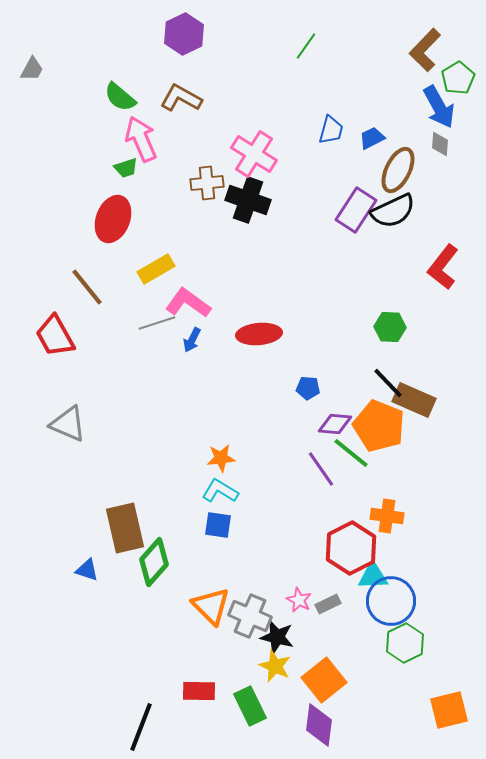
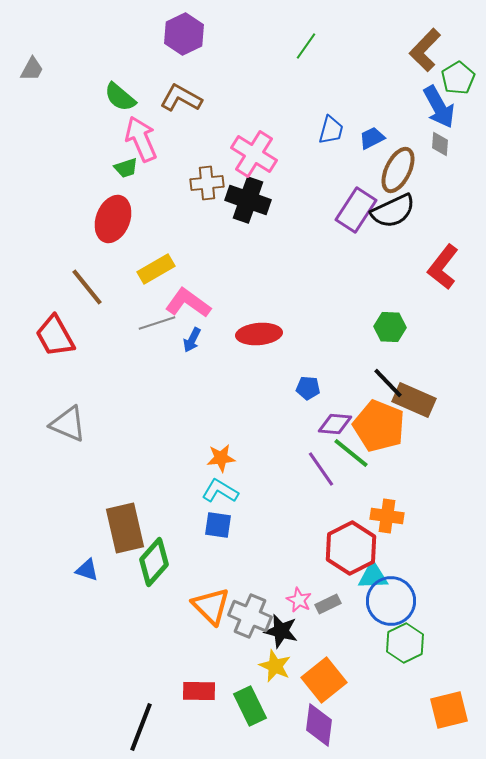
black star at (277, 637): moved 4 px right, 6 px up
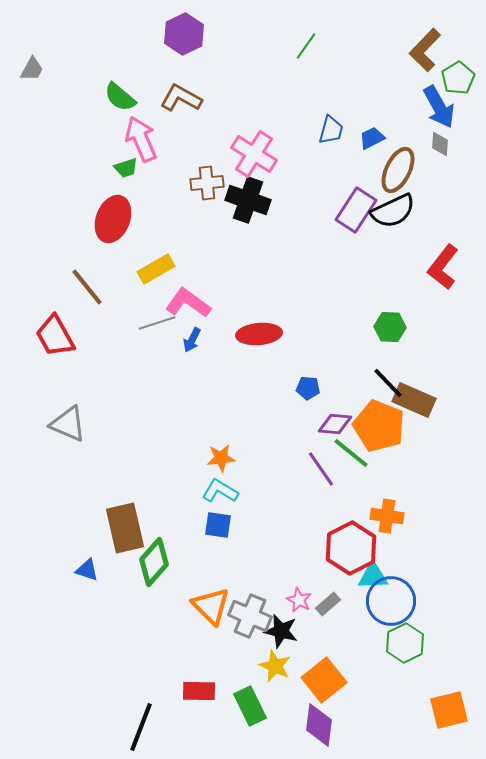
gray rectangle at (328, 604): rotated 15 degrees counterclockwise
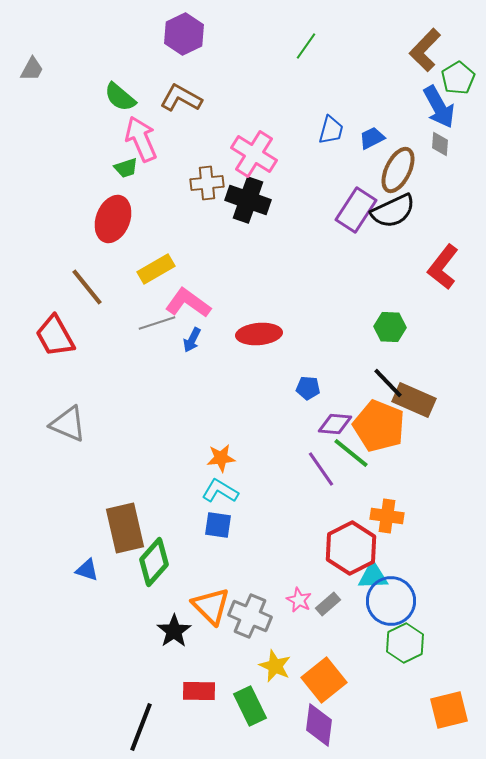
black star at (281, 631): moved 107 px left; rotated 24 degrees clockwise
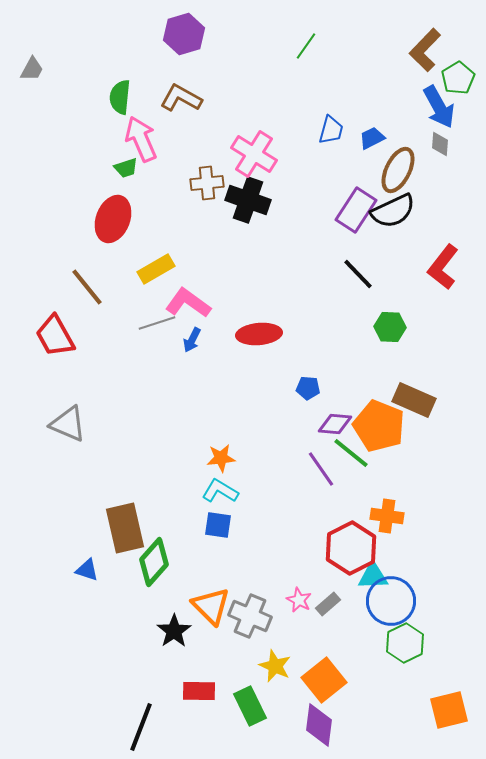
purple hexagon at (184, 34): rotated 9 degrees clockwise
green semicircle at (120, 97): rotated 56 degrees clockwise
black line at (388, 383): moved 30 px left, 109 px up
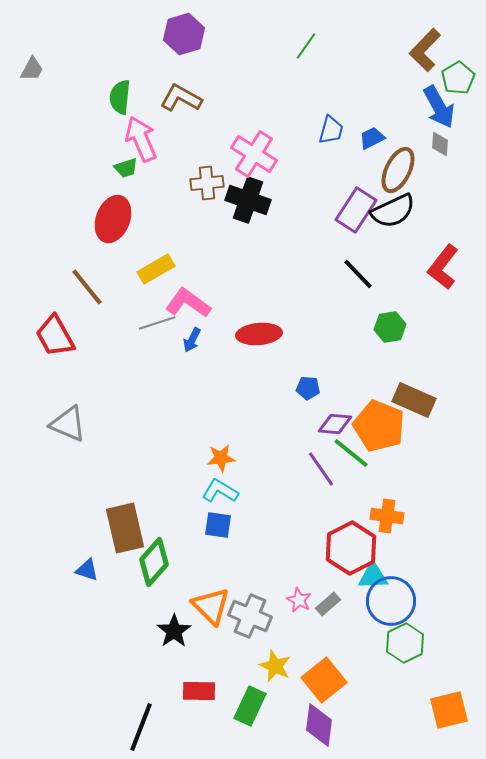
green hexagon at (390, 327): rotated 12 degrees counterclockwise
green rectangle at (250, 706): rotated 51 degrees clockwise
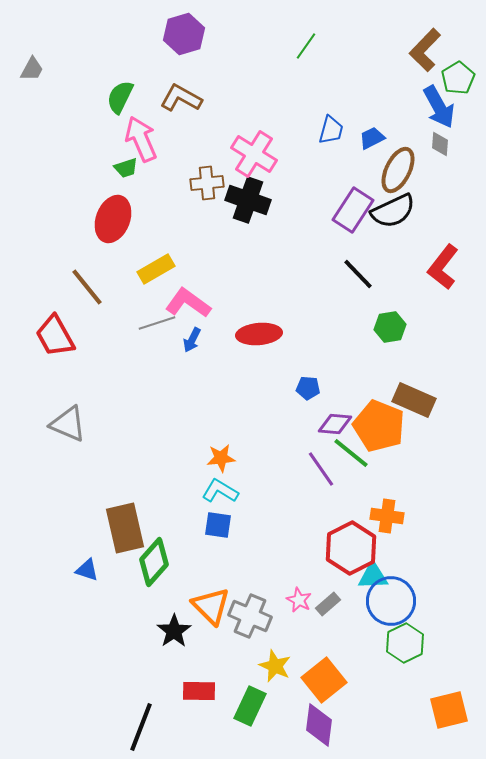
green semicircle at (120, 97): rotated 20 degrees clockwise
purple rectangle at (356, 210): moved 3 px left
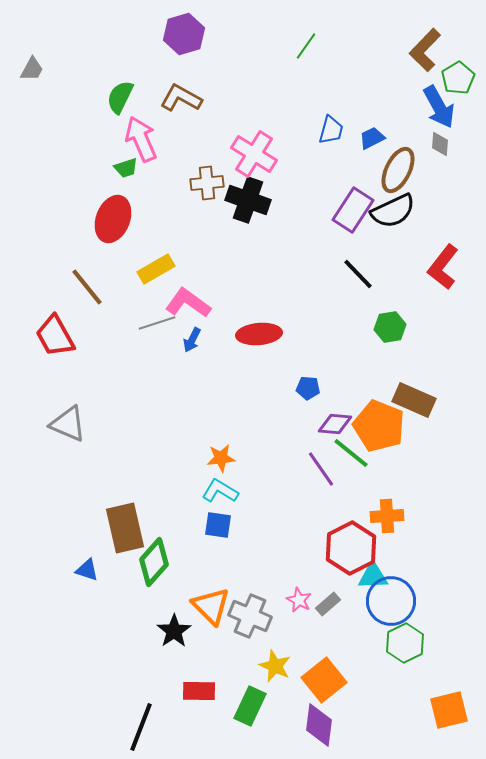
orange cross at (387, 516): rotated 12 degrees counterclockwise
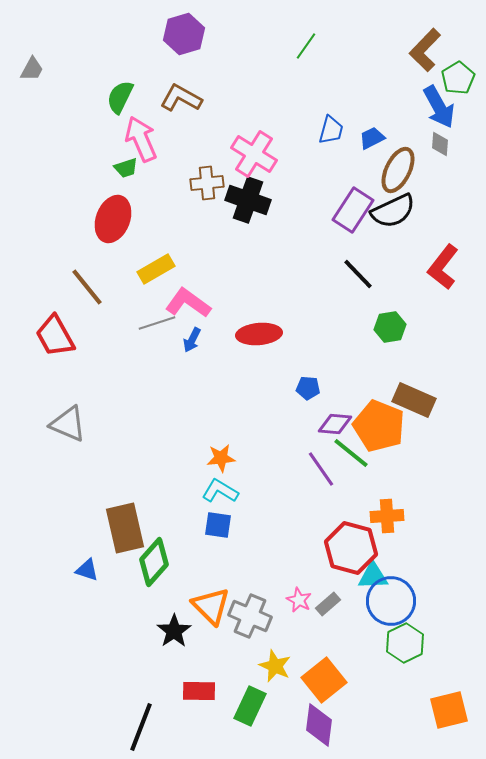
red hexagon at (351, 548): rotated 18 degrees counterclockwise
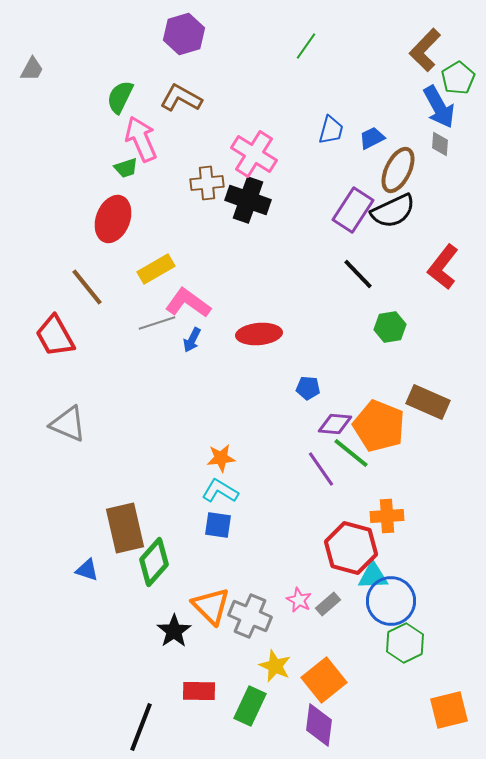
brown rectangle at (414, 400): moved 14 px right, 2 px down
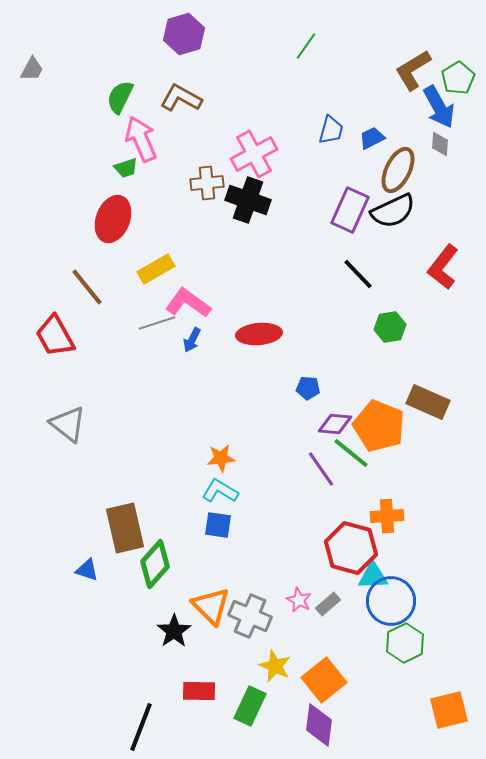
brown L-shape at (425, 50): moved 12 px left, 20 px down; rotated 15 degrees clockwise
pink cross at (254, 154): rotated 30 degrees clockwise
purple rectangle at (353, 210): moved 3 px left; rotated 9 degrees counterclockwise
gray triangle at (68, 424): rotated 15 degrees clockwise
green diamond at (154, 562): moved 1 px right, 2 px down
